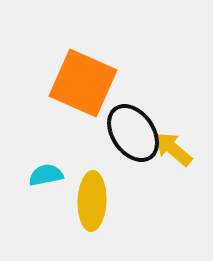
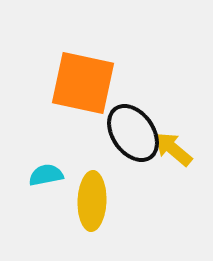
orange square: rotated 12 degrees counterclockwise
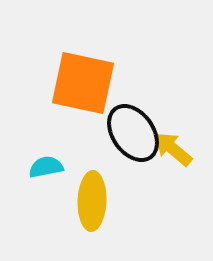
cyan semicircle: moved 8 px up
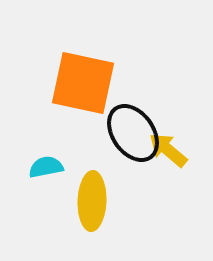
yellow arrow: moved 5 px left, 1 px down
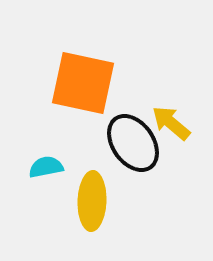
black ellipse: moved 10 px down
yellow arrow: moved 3 px right, 27 px up
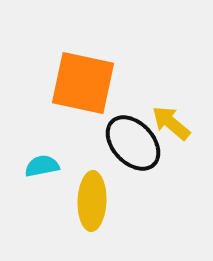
black ellipse: rotated 8 degrees counterclockwise
cyan semicircle: moved 4 px left, 1 px up
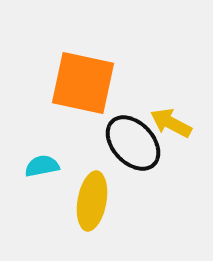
yellow arrow: rotated 12 degrees counterclockwise
yellow ellipse: rotated 8 degrees clockwise
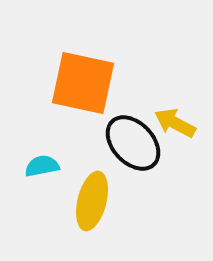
yellow arrow: moved 4 px right
yellow ellipse: rotated 4 degrees clockwise
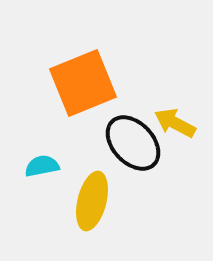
orange square: rotated 34 degrees counterclockwise
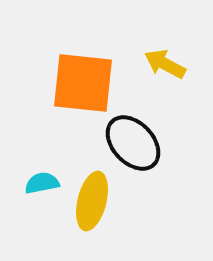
orange square: rotated 28 degrees clockwise
yellow arrow: moved 10 px left, 59 px up
cyan semicircle: moved 17 px down
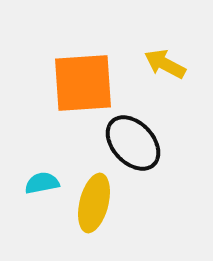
orange square: rotated 10 degrees counterclockwise
yellow ellipse: moved 2 px right, 2 px down
